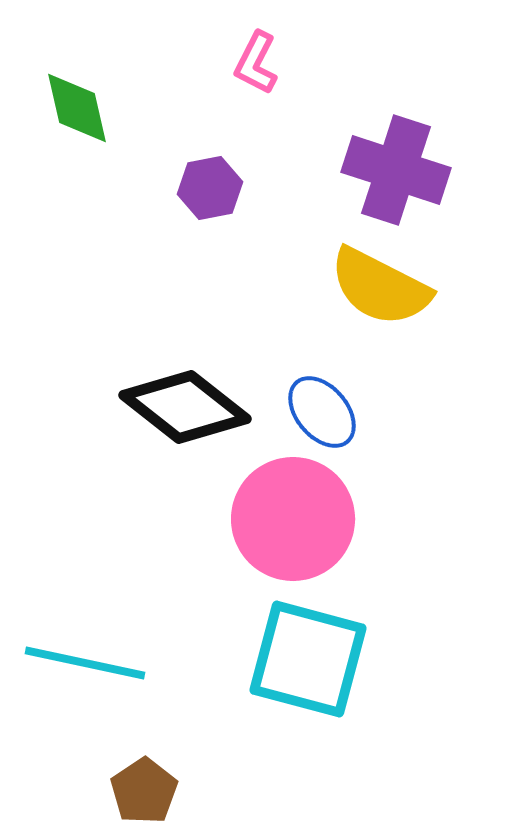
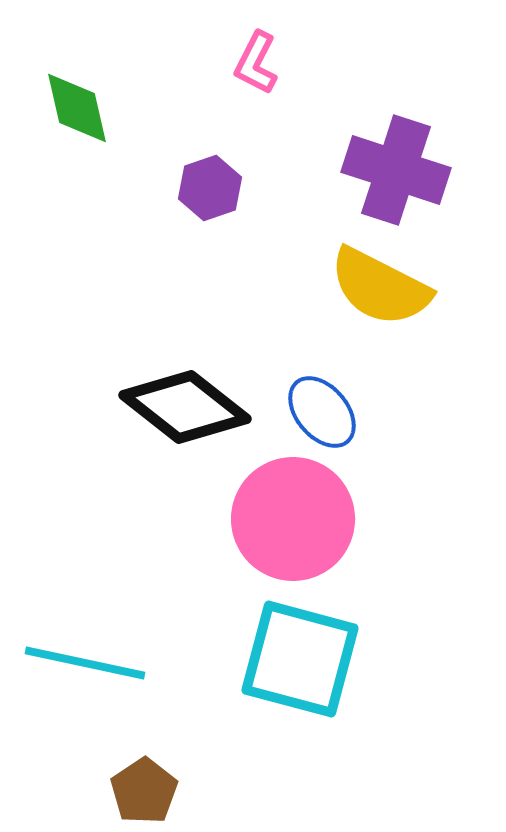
purple hexagon: rotated 8 degrees counterclockwise
cyan square: moved 8 px left
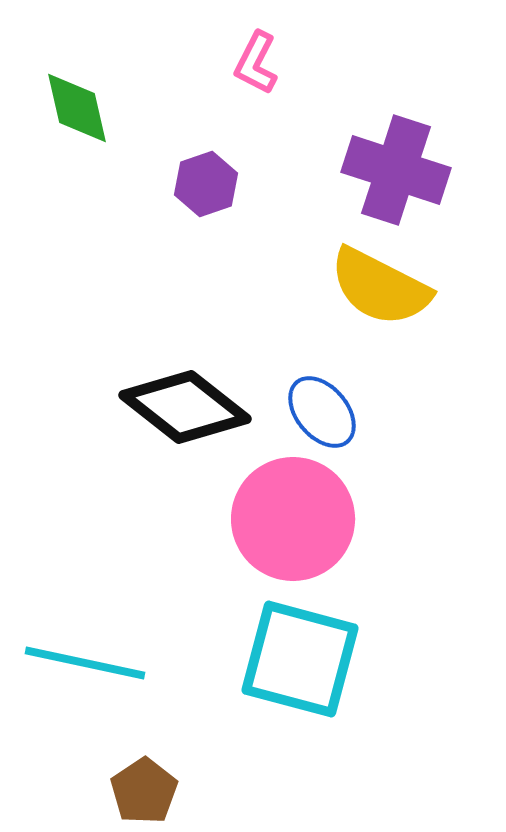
purple hexagon: moved 4 px left, 4 px up
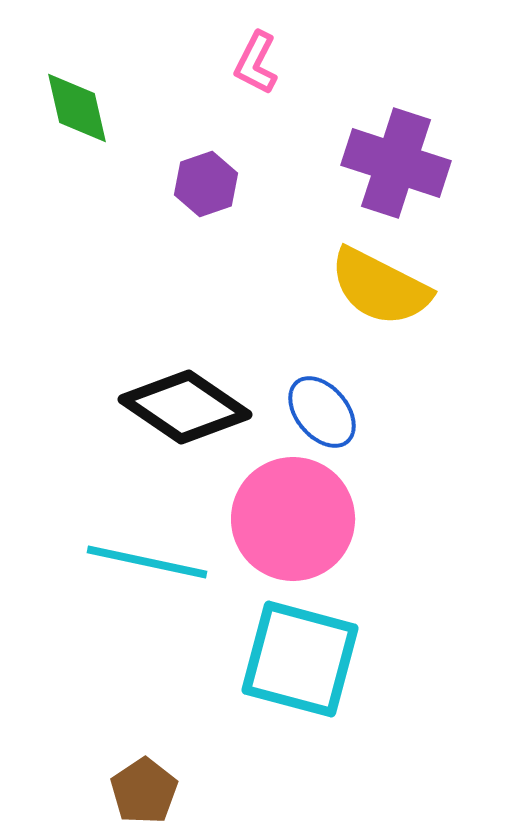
purple cross: moved 7 px up
black diamond: rotated 4 degrees counterclockwise
cyan line: moved 62 px right, 101 px up
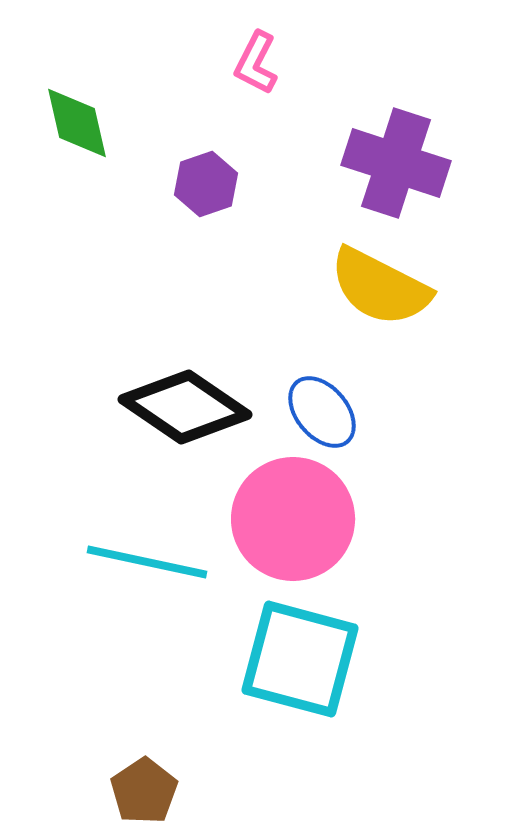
green diamond: moved 15 px down
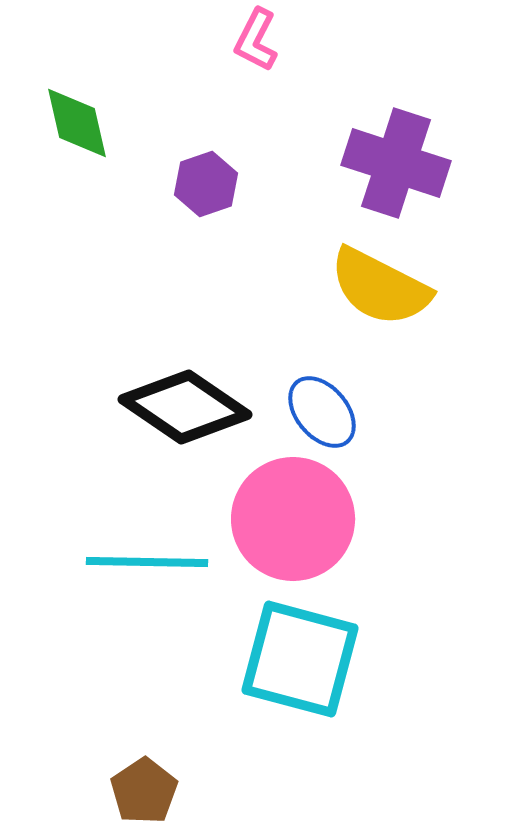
pink L-shape: moved 23 px up
cyan line: rotated 11 degrees counterclockwise
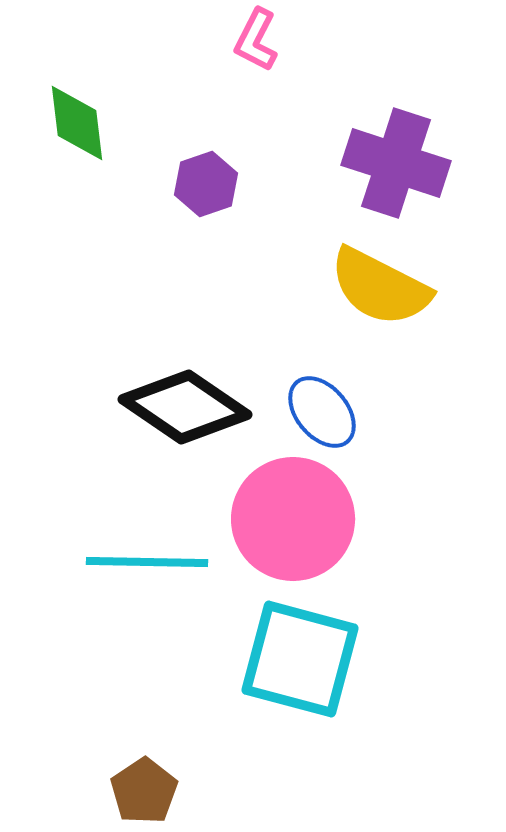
green diamond: rotated 6 degrees clockwise
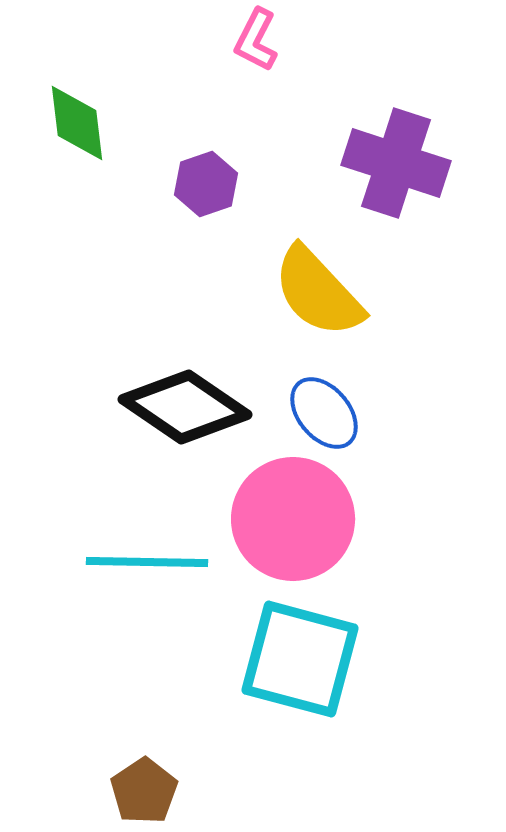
yellow semicircle: moved 62 px left, 5 px down; rotated 20 degrees clockwise
blue ellipse: moved 2 px right, 1 px down
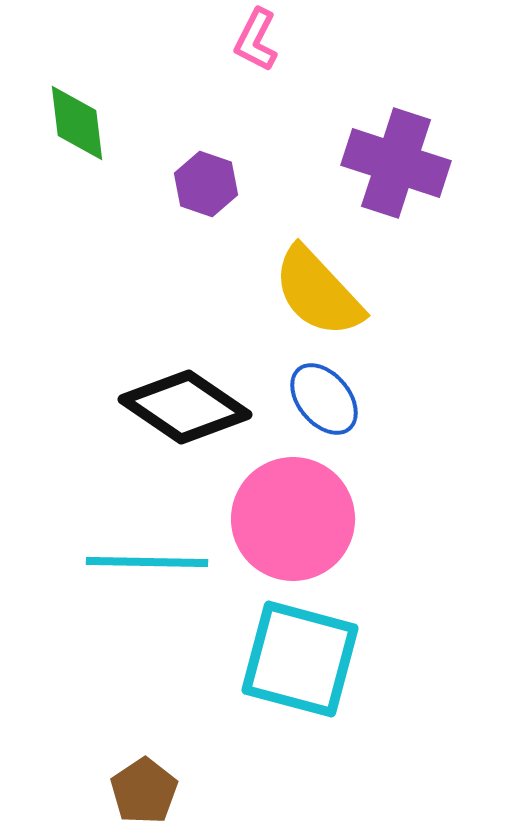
purple hexagon: rotated 22 degrees counterclockwise
blue ellipse: moved 14 px up
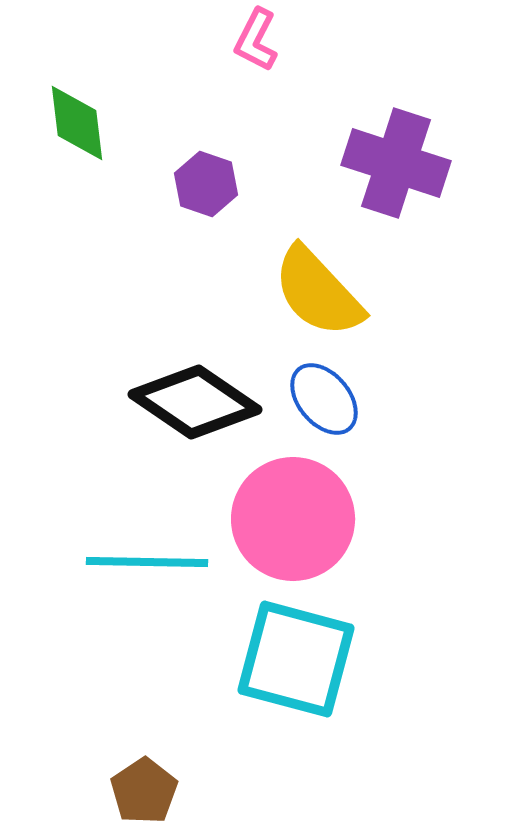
black diamond: moved 10 px right, 5 px up
cyan square: moved 4 px left
